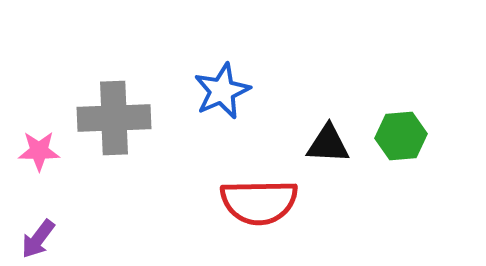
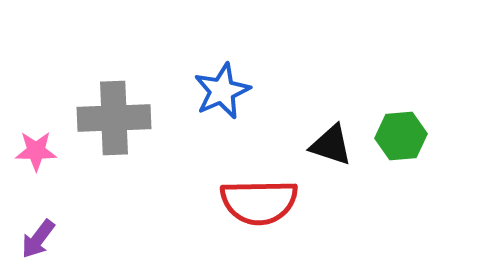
black triangle: moved 3 px right, 1 px down; rotated 15 degrees clockwise
pink star: moved 3 px left
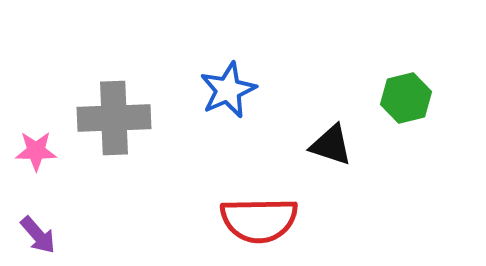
blue star: moved 6 px right, 1 px up
green hexagon: moved 5 px right, 38 px up; rotated 9 degrees counterclockwise
red semicircle: moved 18 px down
purple arrow: moved 4 px up; rotated 78 degrees counterclockwise
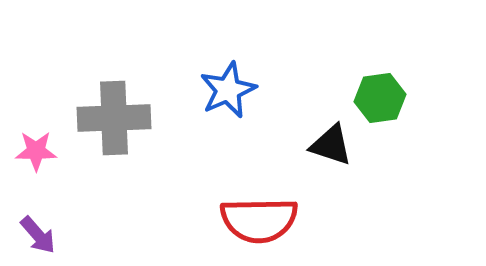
green hexagon: moved 26 px left; rotated 6 degrees clockwise
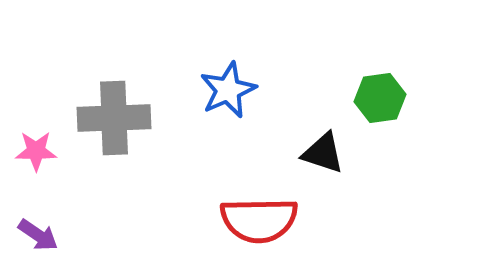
black triangle: moved 8 px left, 8 px down
purple arrow: rotated 15 degrees counterclockwise
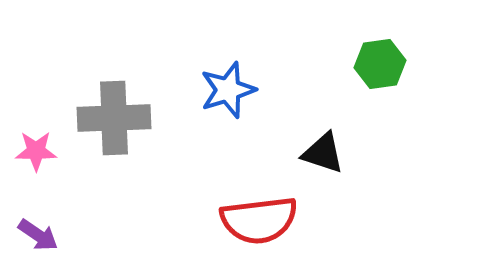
blue star: rotated 6 degrees clockwise
green hexagon: moved 34 px up
red semicircle: rotated 6 degrees counterclockwise
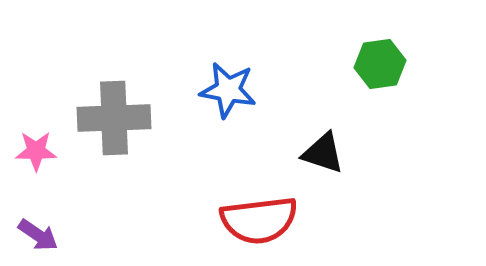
blue star: rotated 28 degrees clockwise
